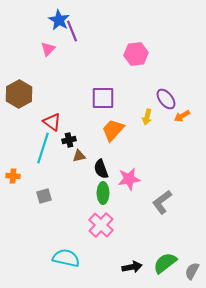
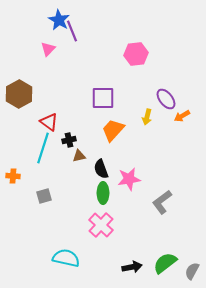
red triangle: moved 3 px left
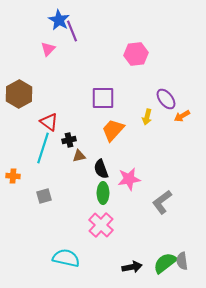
gray semicircle: moved 10 px left, 10 px up; rotated 36 degrees counterclockwise
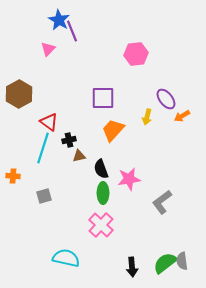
black arrow: rotated 96 degrees clockwise
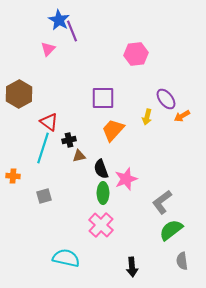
pink star: moved 3 px left; rotated 10 degrees counterclockwise
green semicircle: moved 6 px right, 33 px up
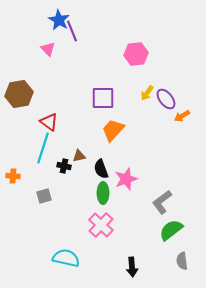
pink triangle: rotated 28 degrees counterclockwise
brown hexagon: rotated 20 degrees clockwise
yellow arrow: moved 24 px up; rotated 21 degrees clockwise
black cross: moved 5 px left, 26 px down; rotated 24 degrees clockwise
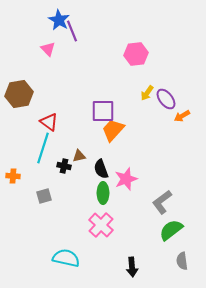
purple square: moved 13 px down
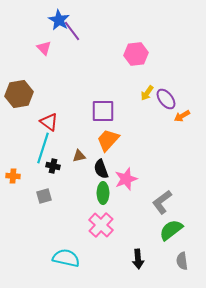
purple line: rotated 15 degrees counterclockwise
pink triangle: moved 4 px left, 1 px up
orange trapezoid: moved 5 px left, 10 px down
black cross: moved 11 px left
black arrow: moved 6 px right, 8 px up
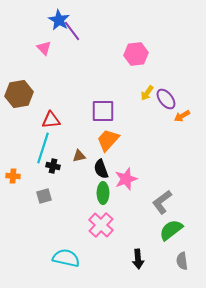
red triangle: moved 2 px right, 2 px up; rotated 42 degrees counterclockwise
